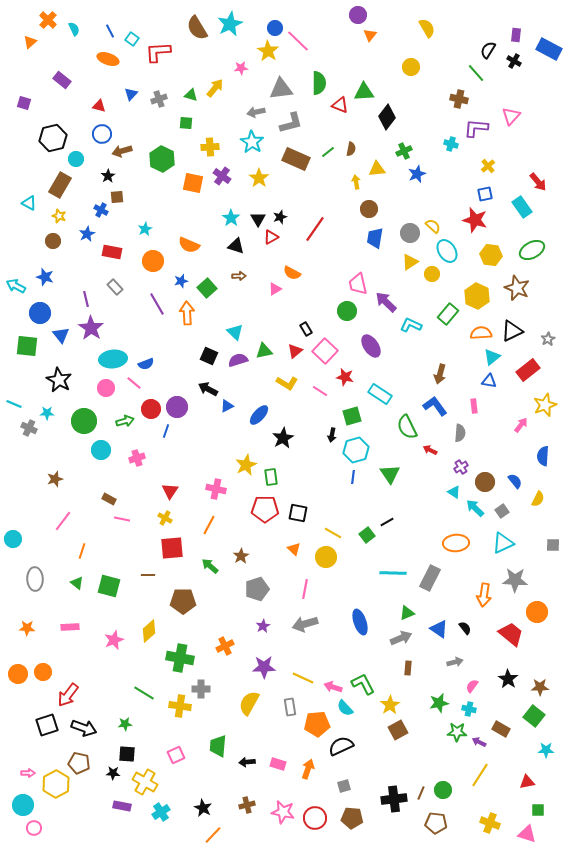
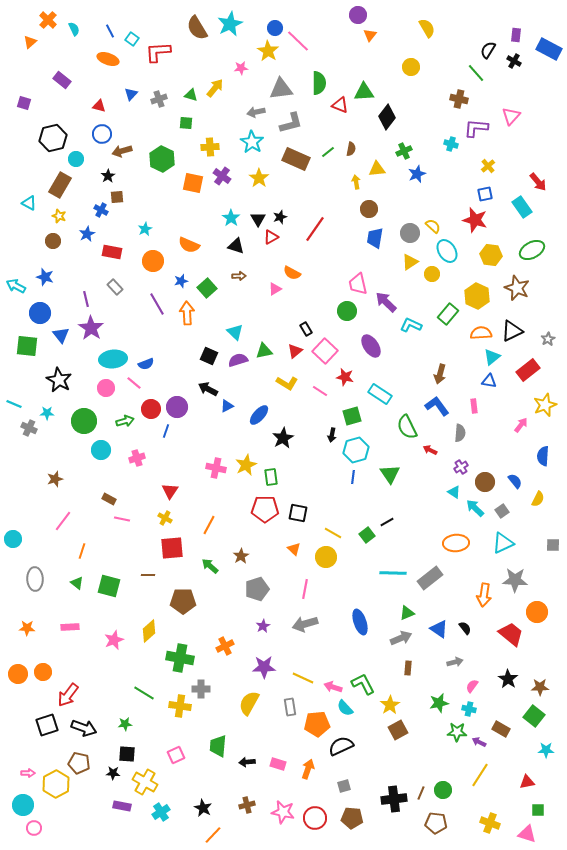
blue L-shape at (435, 406): moved 2 px right
pink cross at (216, 489): moved 21 px up
gray rectangle at (430, 578): rotated 25 degrees clockwise
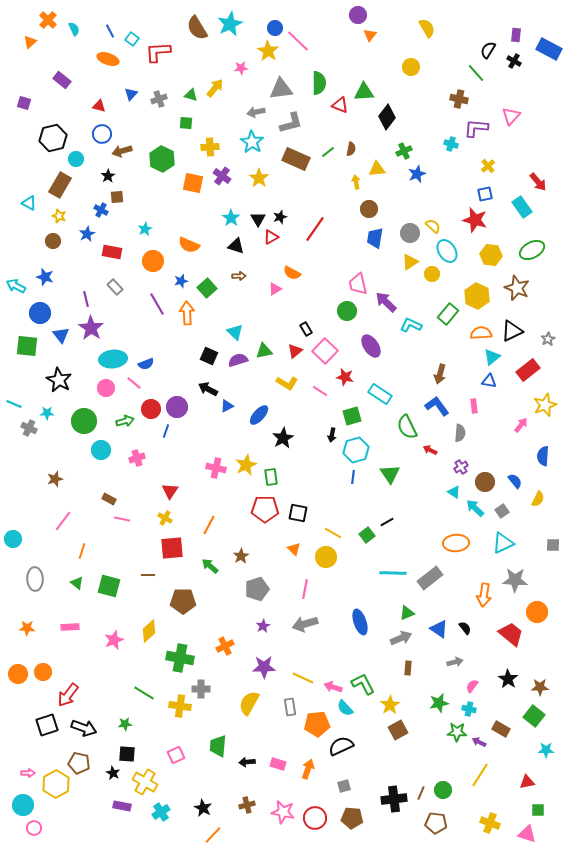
black star at (113, 773): rotated 24 degrees clockwise
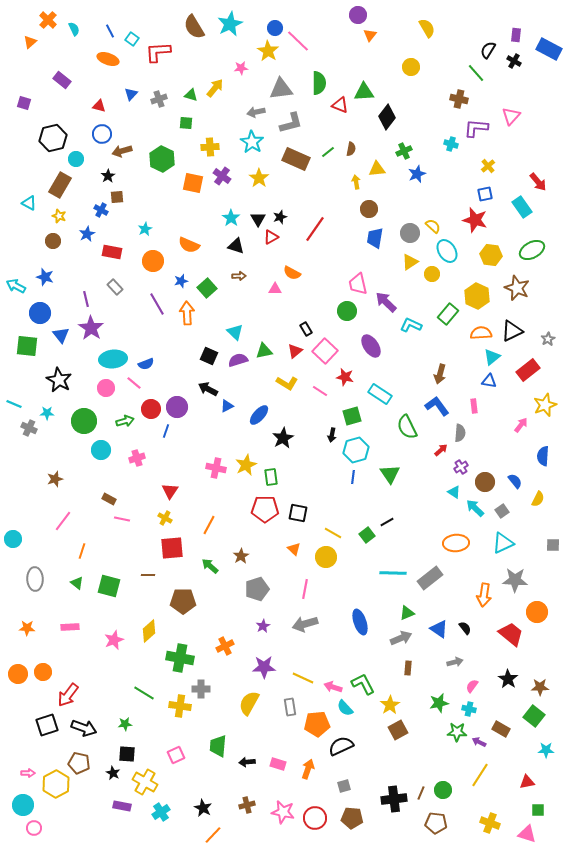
brown semicircle at (197, 28): moved 3 px left, 1 px up
pink triangle at (275, 289): rotated 32 degrees clockwise
red arrow at (430, 450): moved 11 px right; rotated 112 degrees clockwise
